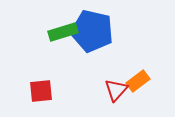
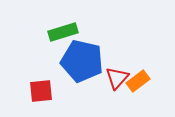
blue pentagon: moved 10 px left, 30 px down
red triangle: moved 1 px right, 12 px up
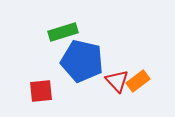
red triangle: moved 3 px down; rotated 25 degrees counterclockwise
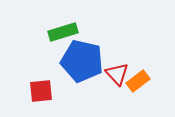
red triangle: moved 7 px up
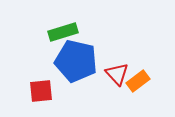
blue pentagon: moved 6 px left
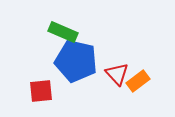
green rectangle: rotated 40 degrees clockwise
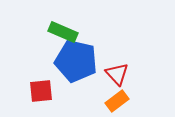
orange rectangle: moved 21 px left, 20 px down
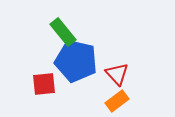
green rectangle: rotated 28 degrees clockwise
red square: moved 3 px right, 7 px up
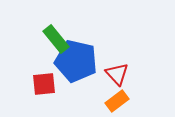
green rectangle: moved 7 px left, 7 px down
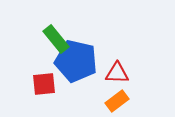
red triangle: moved 1 px up; rotated 45 degrees counterclockwise
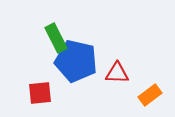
green rectangle: moved 1 px up; rotated 12 degrees clockwise
red square: moved 4 px left, 9 px down
orange rectangle: moved 33 px right, 6 px up
